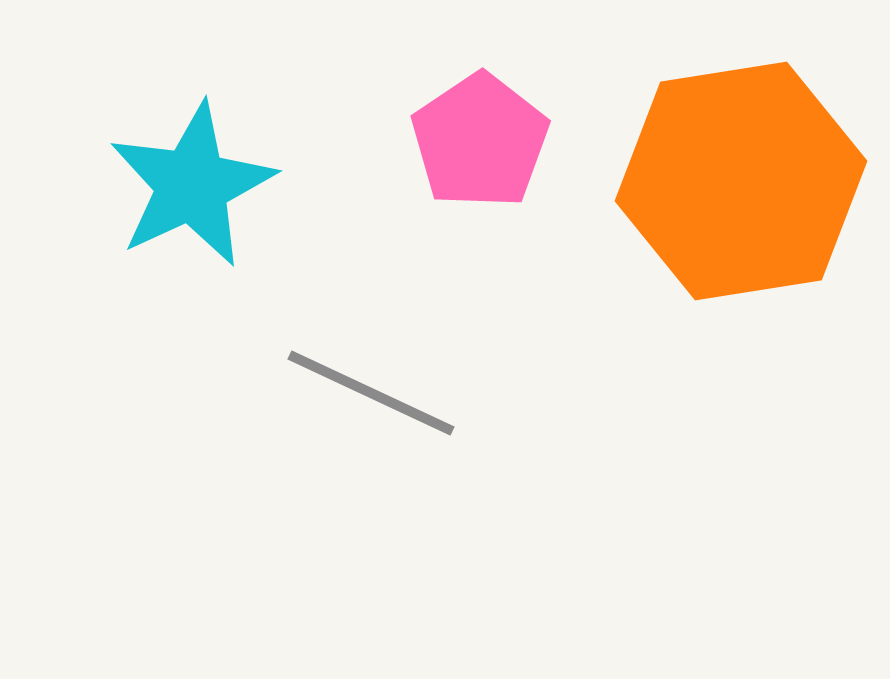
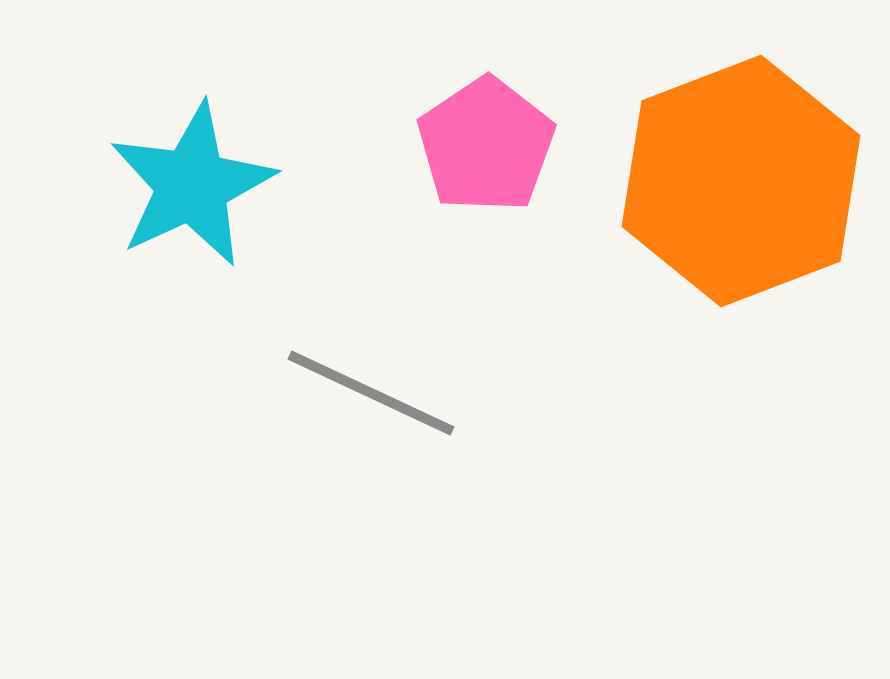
pink pentagon: moved 6 px right, 4 px down
orange hexagon: rotated 12 degrees counterclockwise
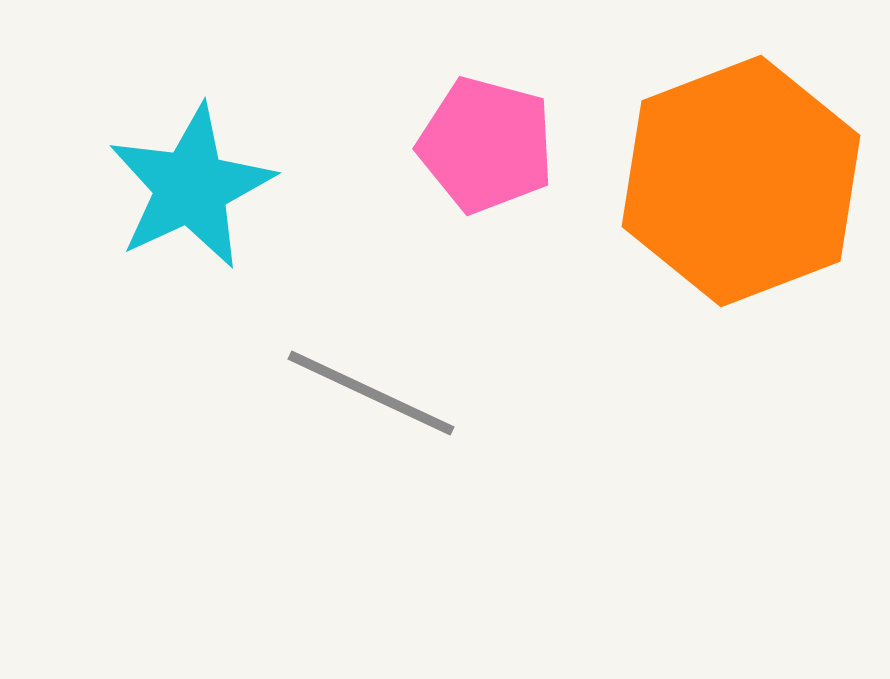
pink pentagon: rotated 23 degrees counterclockwise
cyan star: moved 1 px left, 2 px down
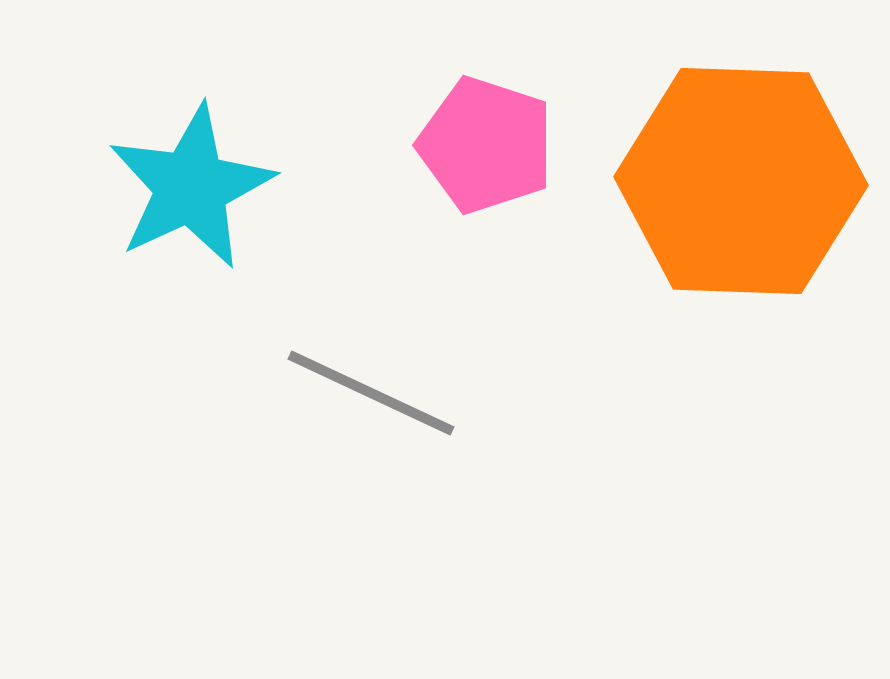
pink pentagon: rotated 3 degrees clockwise
orange hexagon: rotated 23 degrees clockwise
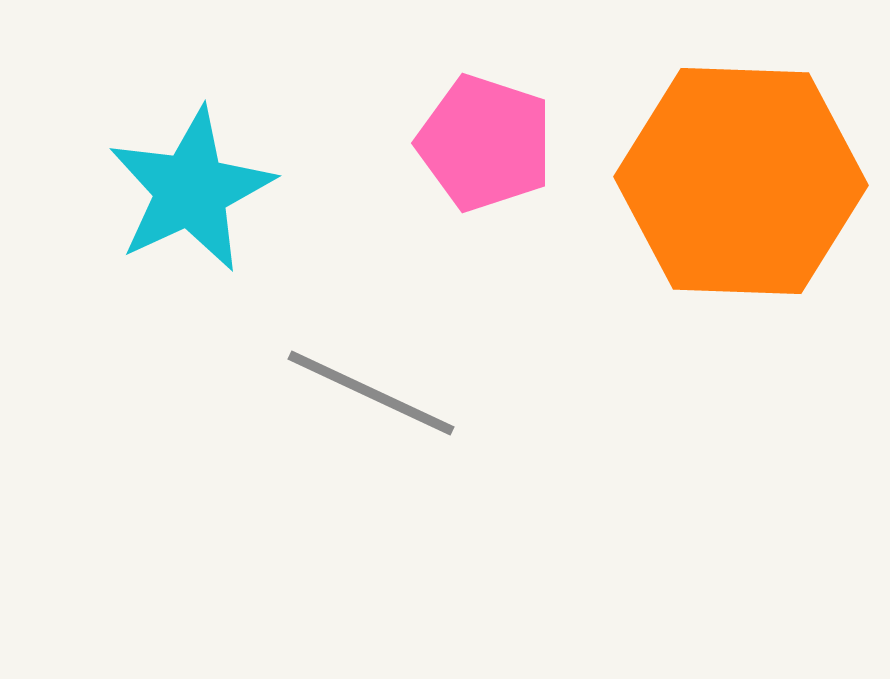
pink pentagon: moved 1 px left, 2 px up
cyan star: moved 3 px down
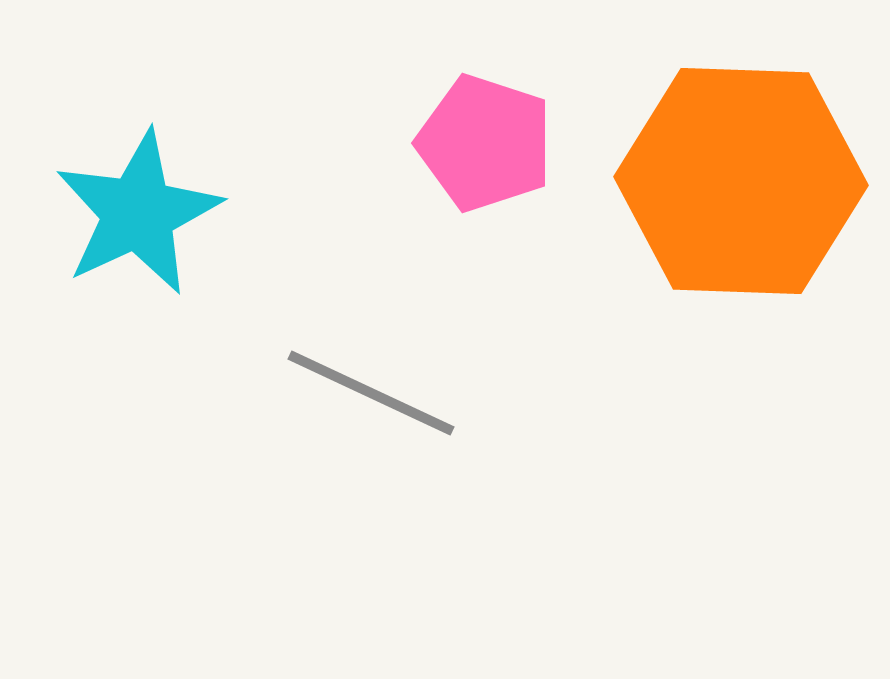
cyan star: moved 53 px left, 23 px down
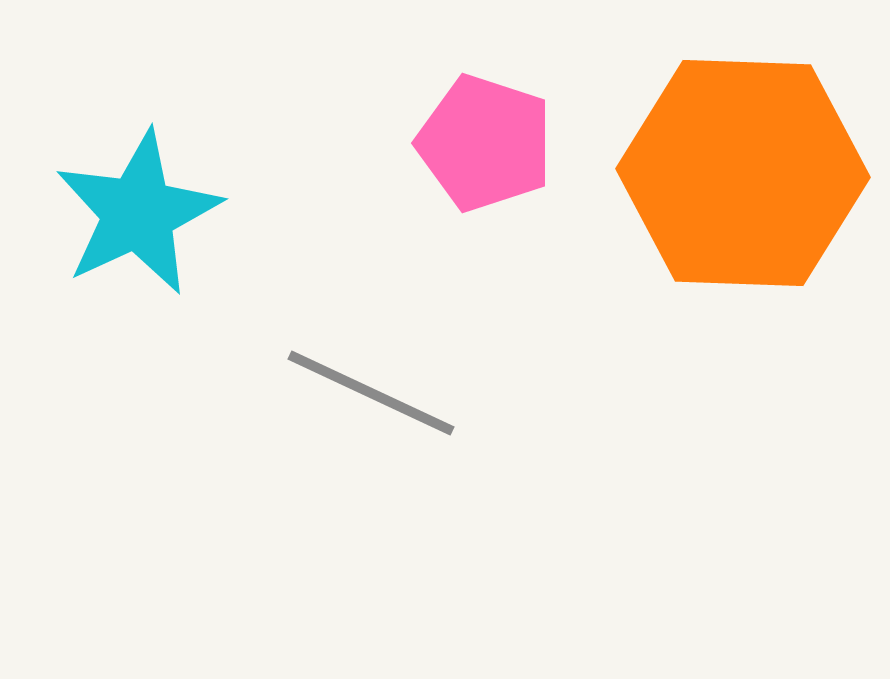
orange hexagon: moved 2 px right, 8 px up
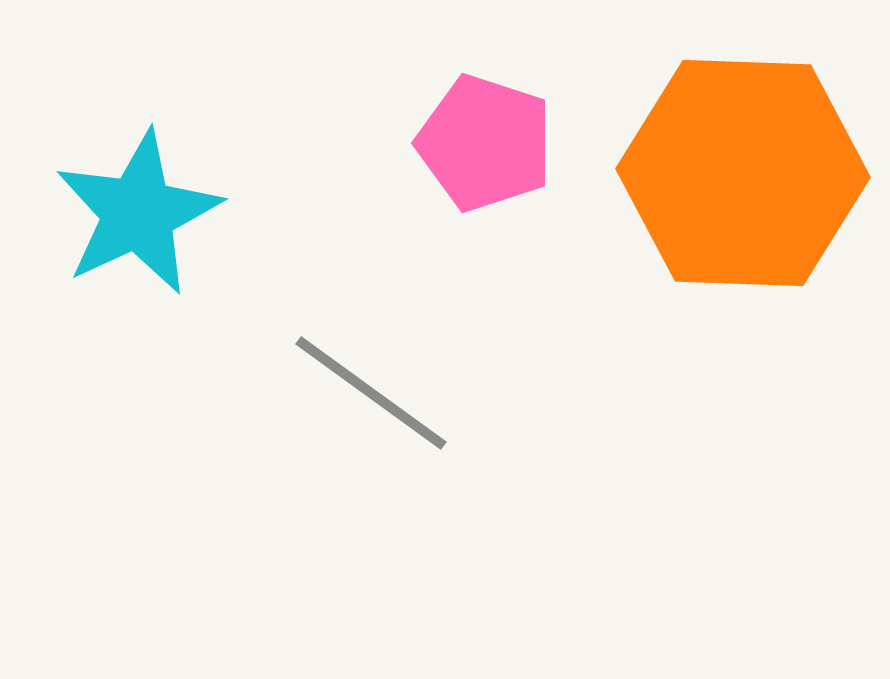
gray line: rotated 11 degrees clockwise
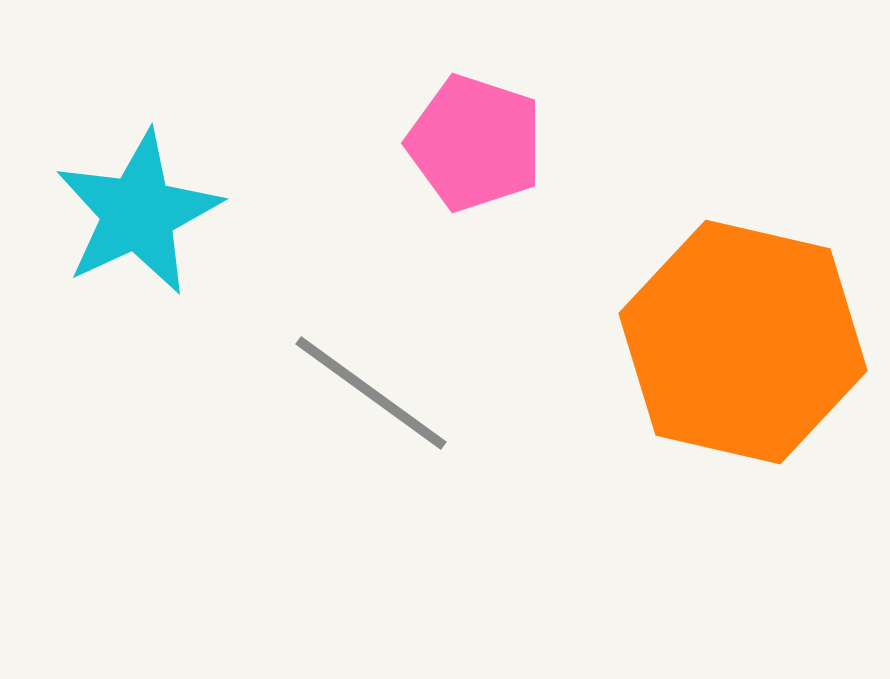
pink pentagon: moved 10 px left
orange hexagon: moved 169 px down; rotated 11 degrees clockwise
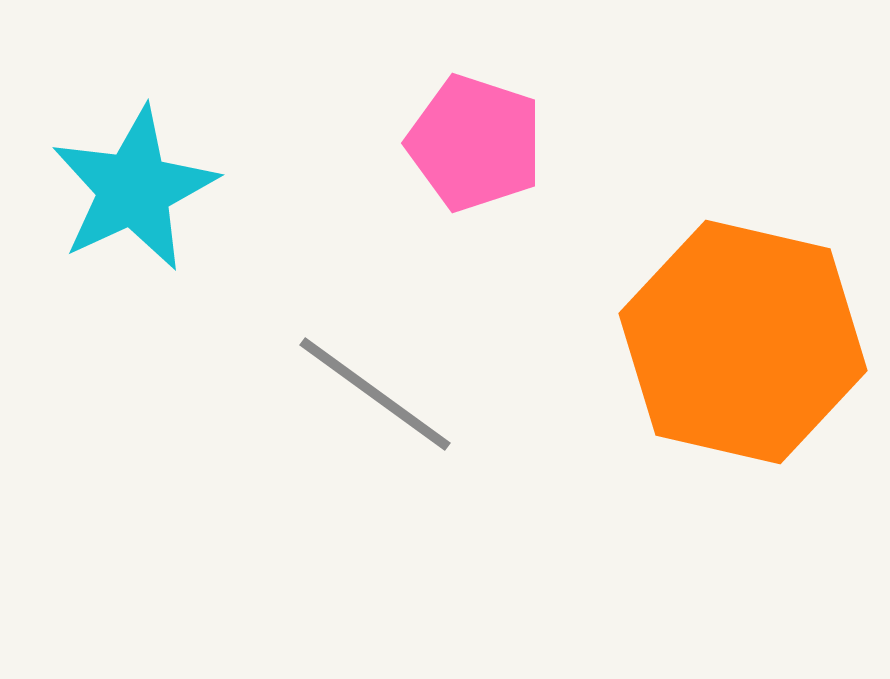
cyan star: moved 4 px left, 24 px up
gray line: moved 4 px right, 1 px down
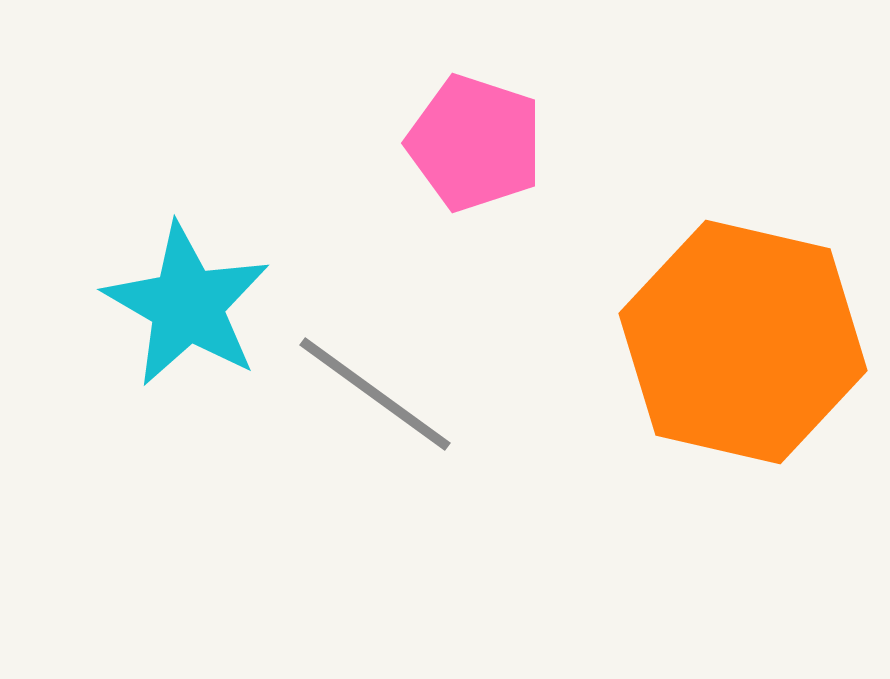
cyan star: moved 53 px right, 116 px down; rotated 17 degrees counterclockwise
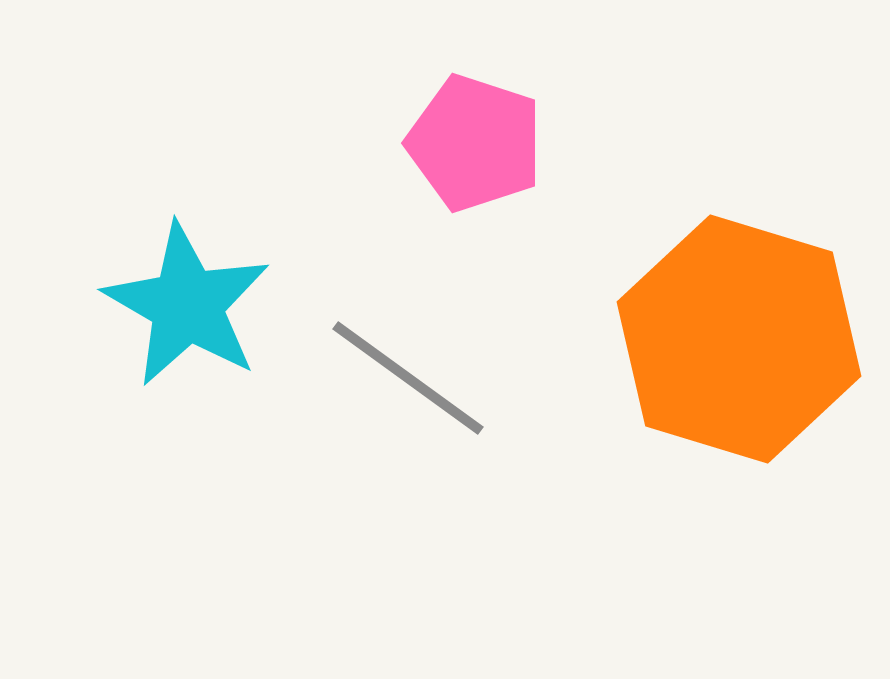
orange hexagon: moved 4 px left, 3 px up; rotated 4 degrees clockwise
gray line: moved 33 px right, 16 px up
